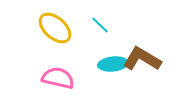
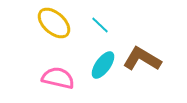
yellow ellipse: moved 1 px left, 5 px up
cyan ellipse: moved 10 px left, 1 px down; rotated 48 degrees counterclockwise
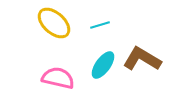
cyan line: rotated 60 degrees counterclockwise
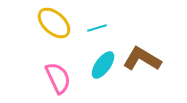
cyan line: moved 3 px left, 3 px down
pink semicircle: rotated 52 degrees clockwise
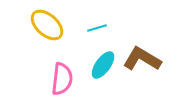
yellow ellipse: moved 7 px left, 2 px down
pink semicircle: moved 4 px right, 1 px down; rotated 32 degrees clockwise
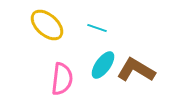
cyan line: rotated 36 degrees clockwise
brown L-shape: moved 6 px left, 11 px down
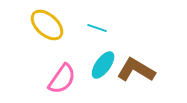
pink semicircle: rotated 28 degrees clockwise
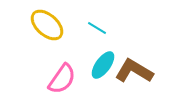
cyan line: rotated 12 degrees clockwise
brown L-shape: moved 2 px left, 1 px down
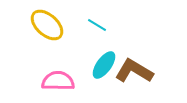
cyan line: moved 3 px up
cyan ellipse: moved 1 px right
pink semicircle: moved 4 px left, 2 px down; rotated 124 degrees counterclockwise
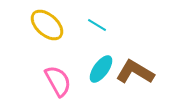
cyan ellipse: moved 3 px left, 4 px down
brown L-shape: moved 1 px right, 1 px down
pink semicircle: rotated 60 degrees clockwise
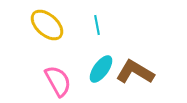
cyan line: rotated 48 degrees clockwise
